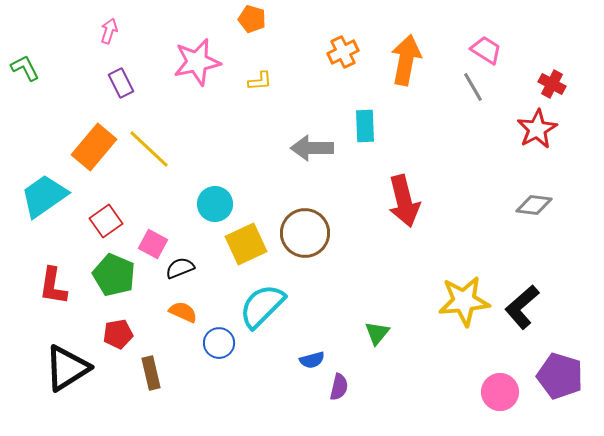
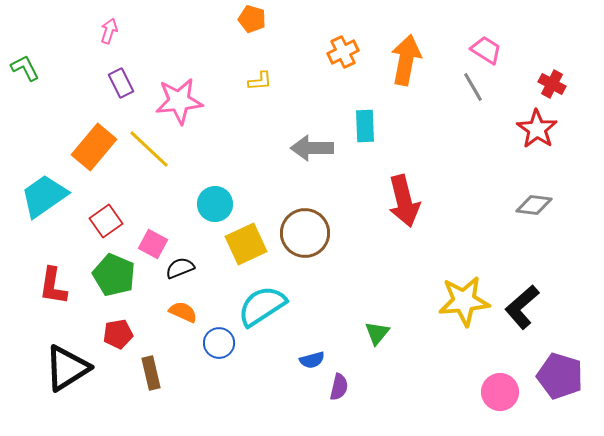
pink star: moved 18 px left, 39 px down; rotated 6 degrees clockwise
red star: rotated 9 degrees counterclockwise
cyan semicircle: rotated 12 degrees clockwise
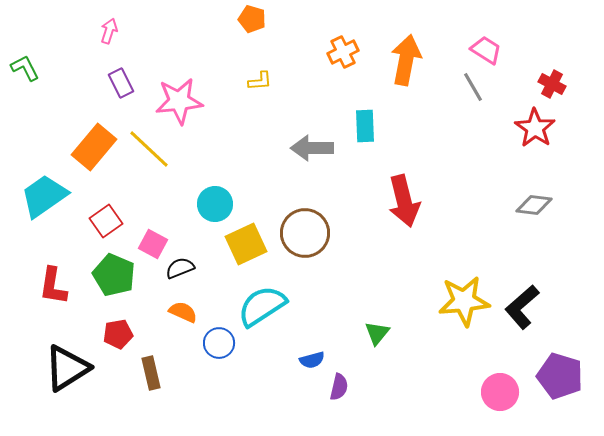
red star: moved 2 px left, 1 px up
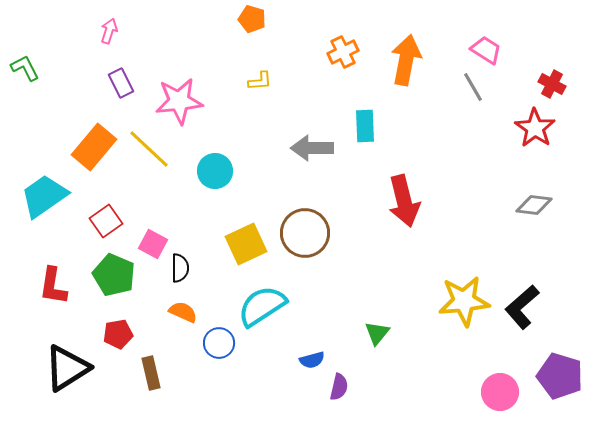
cyan circle: moved 33 px up
black semicircle: rotated 112 degrees clockwise
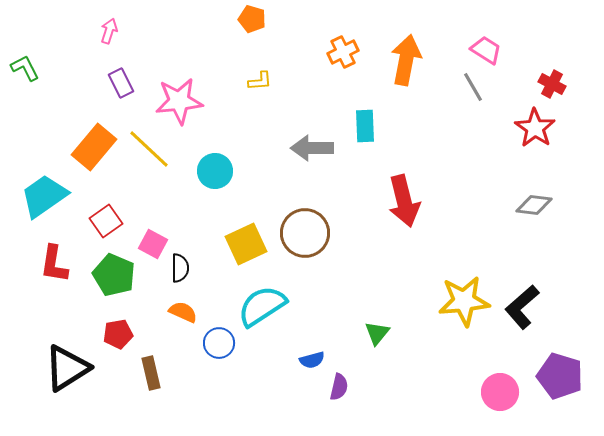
red L-shape: moved 1 px right, 22 px up
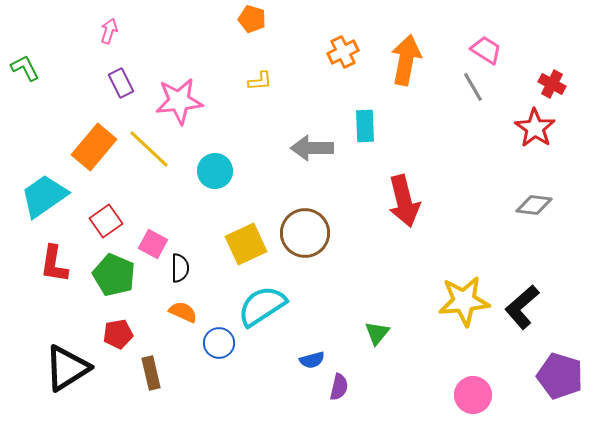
pink circle: moved 27 px left, 3 px down
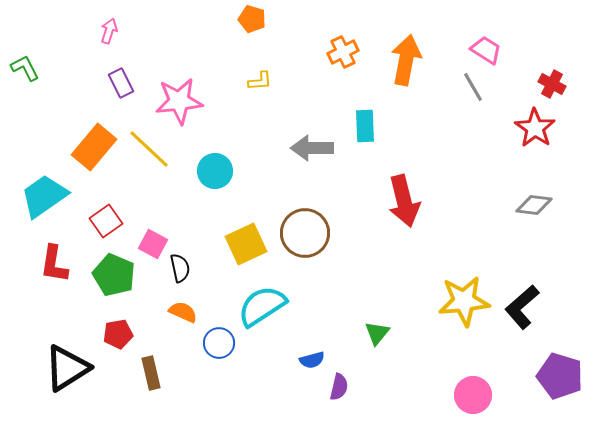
black semicircle: rotated 12 degrees counterclockwise
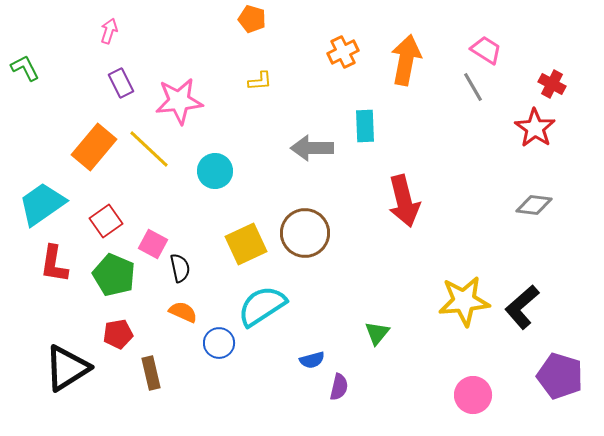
cyan trapezoid: moved 2 px left, 8 px down
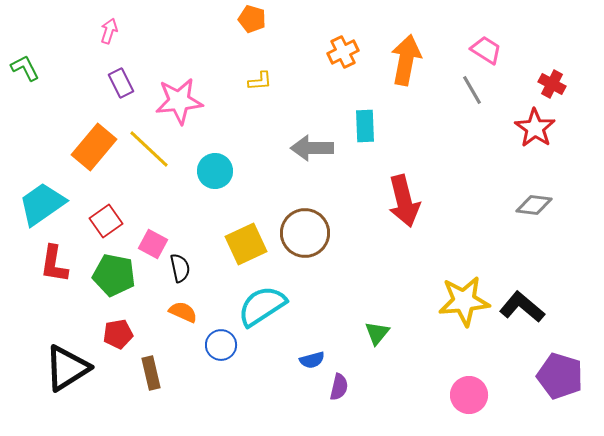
gray line: moved 1 px left, 3 px down
green pentagon: rotated 12 degrees counterclockwise
black L-shape: rotated 81 degrees clockwise
blue circle: moved 2 px right, 2 px down
pink circle: moved 4 px left
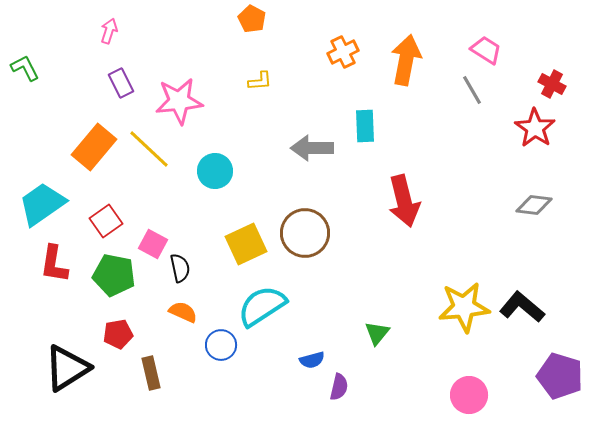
orange pentagon: rotated 12 degrees clockwise
yellow star: moved 6 px down
